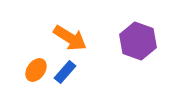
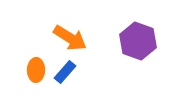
orange ellipse: rotated 35 degrees counterclockwise
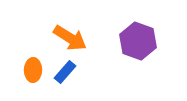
orange ellipse: moved 3 px left
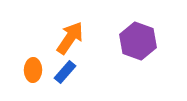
orange arrow: rotated 88 degrees counterclockwise
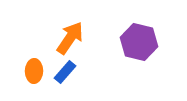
purple hexagon: moved 1 px right, 1 px down; rotated 6 degrees counterclockwise
orange ellipse: moved 1 px right, 1 px down
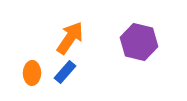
orange ellipse: moved 2 px left, 2 px down
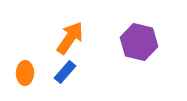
orange ellipse: moved 7 px left
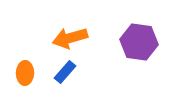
orange arrow: rotated 140 degrees counterclockwise
purple hexagon: rotated 6 degrees counterclockwise
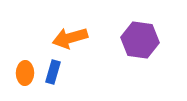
purple hexagon: moved 1 px right, 2 px up
blue rectangle: moved 12 px left; rotated 25 degrees counterclockwise
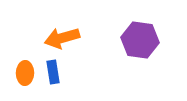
orange arrow: moved 8 px left
blue rectangle: rotated 25 degrees counterclockwise
